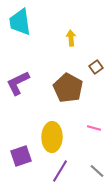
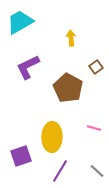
cyan trapezoid: rotated 68 degrees clockwise
purple L-shape: moved 10 px right, 16 px up
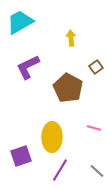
purple line: moved 1 px up
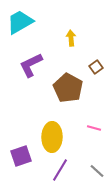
purple L-shape: moved 3 px right, 2 px up
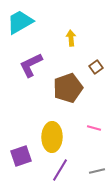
brown pentagon: rotated 24 degrees clockwise
gray line: rotated 56 degrees counterclockwise
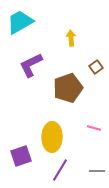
gray line: rotated 14 degrees clockwise
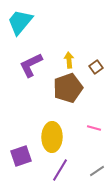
cyan trapezoid: rotated 20 degrees counterclockwise
yellow arrow: moved 2 px left, 22 px down
gray line: rotated 35 degrees counterclockwise
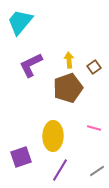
brown square: moved 2 px left
yellow ellipse: moved 1 px right, 1 px up
purple square: moved 1 px down
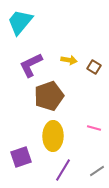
yellow arrow: rotated 105 degrees clockwise
brown square: rotated 24 degrees counterclockwise
brown pentagon: moved 19 px left, 8 px down
purple line: moved 3 px right
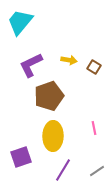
pink line: rotated 64 degrees clockwise
